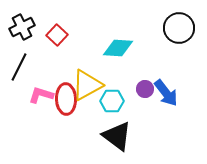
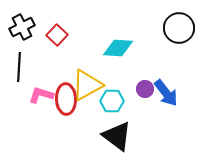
black line: rotated 24 degrees counterclockwise
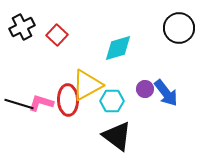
cyan diamond: rotated 20 degrees counterclockwise
black line: moved 37 px down; rotated 76 degrees counterclockwise
pink L-shape: moved 8 px down
red ellipse: moved 2 px right, 1 px down
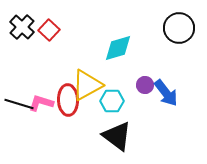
black cross: rotated 20 degrees counterclockwise
red square: moved 8 px left, 5 px up
purple circle: moved 4 px up
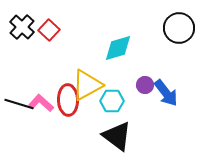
pink L-shape: rotated 25 degrees clockwise
